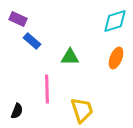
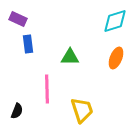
blue rectangle: moved 4 px left, 3 px down; rotated 42 degrees clockwise
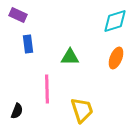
purple rectangle: moved 4 px up
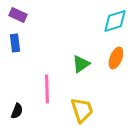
blue rectangle: moved 13 px left, 1 px up
green triangle: moved 11 px right, 7 px down; rotated 36 degrees counterclockwise
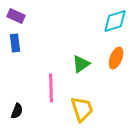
purple rectangle: moved 2 px left, 1 px down
pink line: moved 4 px right, 1 px up
yellow trapezoid: moved 1 px up
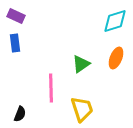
black semicircle: moved 3 px right, 3 px down
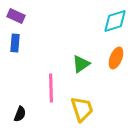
blue rectangle: rotated 12 degrees clockwise
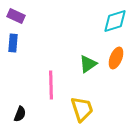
blue rectangle: moved 2 px left
green triangle: moved 7 px right
pink line: moved 3 px up
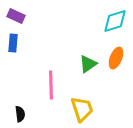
black semicircle: rotated 28 degrees counterclockwise
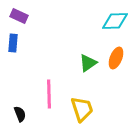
purple rectangle: moved 3 px right
cyan diamond: rotated 16 degrees clockwise
green triangle: moved 1 px up
pink line: moved 2 px left, 9 px down
black semicircle: rotated 14 degrees counterclockwise
